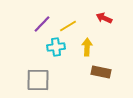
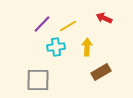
brown rectangle: rotated 42 degrees counterclockwise
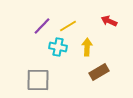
red arrow: moved 5 px right, 3 px down
purple line: moved 2 px down
cyan cross: moved 2 px right; rotated 18 degrees clockwise
brown rectangle: moved 2 px left
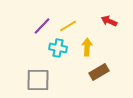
cyan cross: moved 1 px down
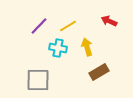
purple line: moved 3 px left
yellow arrow: rotated 18 degrees counterclockwise
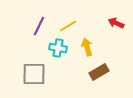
red arrow: moved 7 px right, 2 px down
purple line: rotated 18 degrees counterclockwise
gray square: moved 4 px left, 6 px up
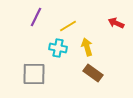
purple line: moved 3 px left, 9 px up
brown rectangle: moved 6 px left, 1 px down; rotated 66 degrees clockwise
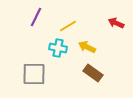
yellow arrow: rotated 48 degrees counterclockwise
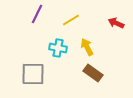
purple line: moved 1 px right, 3 px up
yellow line: moved 3 px right, 6 px up
yellow arrow: rotated 36 degrees clockwise
gray square: moved 1 px left
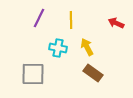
purple line: moved 2 px right, 4 px down
yellow line: rotated 60 degrees counterclockwise
